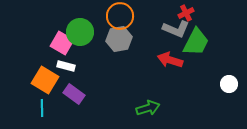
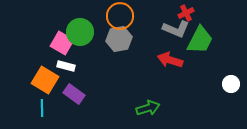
green trapezoid: moved 4 px right, 2 px up
white circle: moved 2 px right
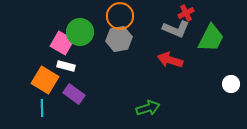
green trapezoid: moved 11 px right, 2 px up
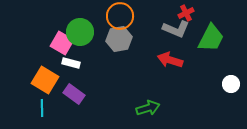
white rectangle: moved 5 px right, 3 px up
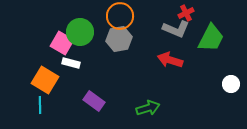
purple rectangle: moved 20 px right, 7 px down
cyan line: moved 2 px left, 3 px up
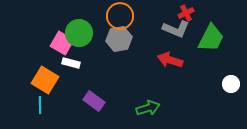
green circle: moved 1 px left, 1 px down
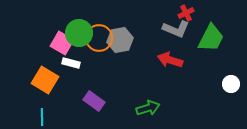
orange circle: moved 21 px left, 22 px down
gray hexagon: moved 1 px right, 1 px down
cyan line: moved 2 px right, 12 px down
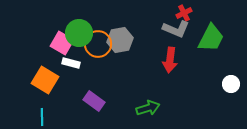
red cross: moved 2 px left
orange circle: moved 1 px left, 6 px down
red arrow: rotated 100 degrees counterclockwise
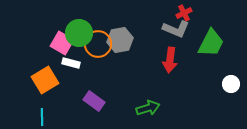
green trapezoid: moved 5 px down
orange square: rotated 28 degrees clockwise
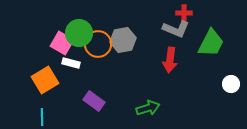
red cross: rotated 28 degrees clockwise
gray hexagon: moved 3 px right
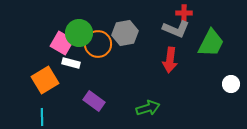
gray hexagon: moved 2 px right, 7 px up
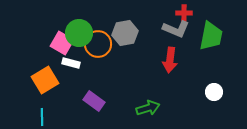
green trapezoid: moved 7 px up; rotated 16 degrees counterclockwise
white circle: moved 17 px left, 8 px down
